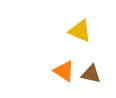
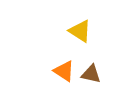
yellow triangle: rotated 10 degrees clockwise
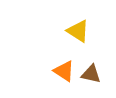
yellow triangle: moved 2 px left
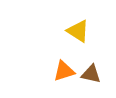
orange triangle: rotated 50 degrees counterclockwise
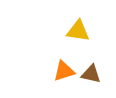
yellow triangle: rotated 25 degrees counterclockwise
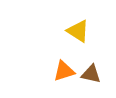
yellow triangle: rotated 25 degrees clockwise
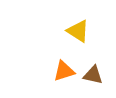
brown triangle: moved 2 px right, 1 px down
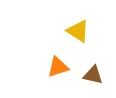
orange triangle: moved 6 px left, 4 px up
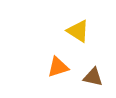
brown triangle: moved 2 px down
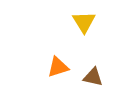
yellow triangle: moved 6 px right, 9 px up; rotated 25 degrees clockwise
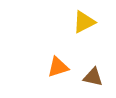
yellow triangle: rotated 35 degrees clockwise
